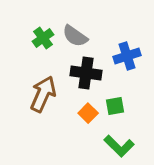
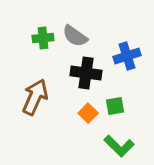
green cross: rotated 30 degrees clockwise
brown arrow: moved 8 px left, 3 px down
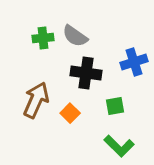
blue cross: moved 7 px right, 6 px down
brown arrow: moved 1 px right, 3 px down
orange square: moved 18 px left
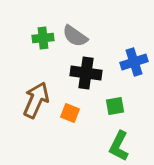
orange square: rotated 24 degrees counterclockwise
green L-shape: rotated 72 degrees clockwise
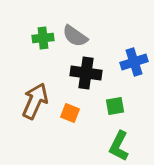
brown arrow: moved 1 px left, 1 px down
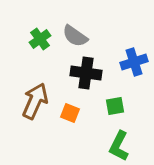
green cross: moved 3 px left, 1 px down; rotated 30 degrees counterclockwise
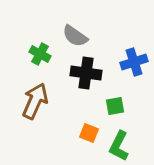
green cross: moved 15 px down; rotated 25 degrees counterclockwise
orange square: moved 19 px right, 20 px down
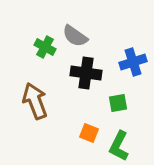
green cross: moved 5 px right, 7 px up
blue cross: moved 1 px left
brown arrow: rotated 45 degrees counterclockwise
green square: moved 3 px right, 3 px up
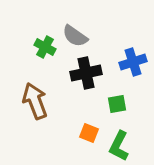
black cross: rotated 20 degrees counterclockwise
green square: moved 1 px left, 1 px down
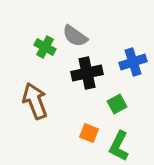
black cross: moved 1 px right
green square: rotated 18 degrees counterclockwise
